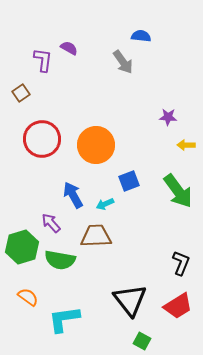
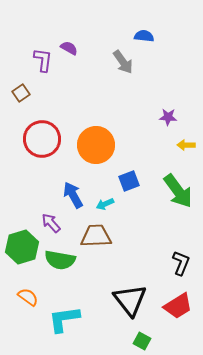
blue semicircle: moved 3 px right
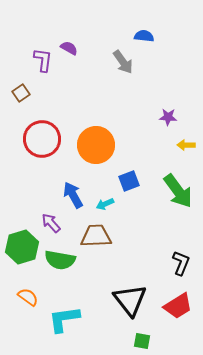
green square: rotated 18 degrees counterclockwise
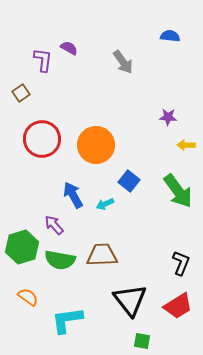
blue semicircle: moved 26 px right
blue square: rotated 30 degrees counterclockwise
purple arrow: moved 3 px right, 2 px down
brown trapezoid: moved 6 px right, 19 px down
cyan L-shape: moved 3 px right, 1 px down
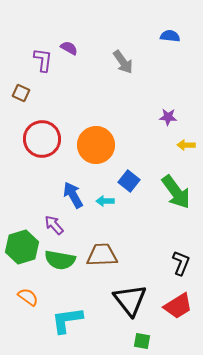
brown square: rotated 30 degrees counterclockwise
green arrow: moved 2 px left, 1 px down
cyan arrow: moved 3 px up; rotated 24 degrees clockwise
